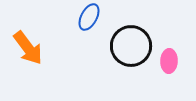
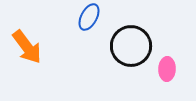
orange arrow: moved 1 px left, 1 px up
pink ellipse: moved 2 px left, 8 px down
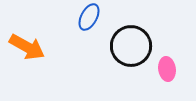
orange arrow: rotated 24 degrees counterclockwise
pink ellipse: rotated 10 degrees counterclockwise
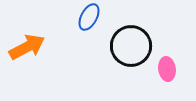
orange arrow: rotated 57 degrees counterclockwise
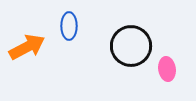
blue ellipse: moved 20 px left, 9 px down; rotated 28 degrees counterclockwise
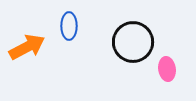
black circle: moved 2 px right, 4 px up
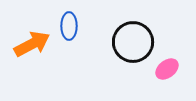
orange arrow: moved 5 px right, 3 px up
pink ellipse: rotated 60 degrees clockwise
